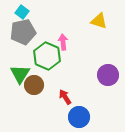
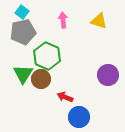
pink arrow: moved 22 px up
green triangle: moved 3 px right
brown circle: moved 7 px right, 6 px up
red arrow: rotated 35 degrees counterclockwise
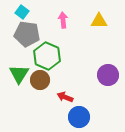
yellow triangle: rotated 18 degrees counterclockwise
gray pentagon: moved 4 px right, 2 px down; rotated 20 degrees clockwise
green triangle: moved 4 px left
brown circle: moved 1 px left, 1 px down
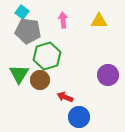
gray pentagon: moved 1 px right, 3 px up
green hexagon: rotated 20 degrees clockwise
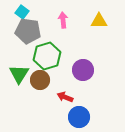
purple circle: moved 25 px left, 5 px up
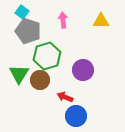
yellow triangle: moved 2 px right
gray pentagon: rotated 10 degrees clockwise
blue circle: moved 3 px left, 1 px up
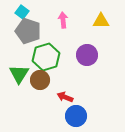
green hexagon: moved 1 px left, 1 px down
purple circle: moved 4 px right, 15 px up
